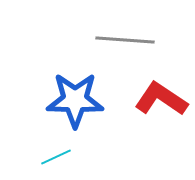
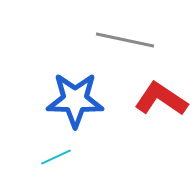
gray line: rotated 8 degrees clockwise
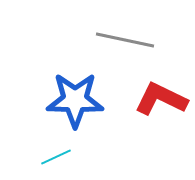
red L-shape: rotated 8 degrees counterclockwise
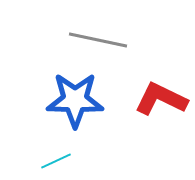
gray line: moved 27 px left
cyan line: moved 4 px down
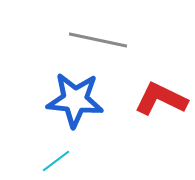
blue star: rotated 4 degrees clockwise
cyan line: rotated 12 degrees counterclockwise
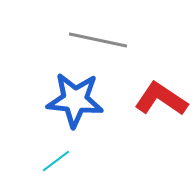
red L-shape: rotated 8 degrees clockwise
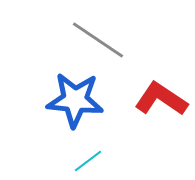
gray line: rotated 22 degrees clockwise
cyan line: moved 32 px right
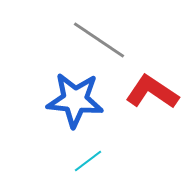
gray line: moved 1 px right
red L-shape: moved 9 px left, 7 px up
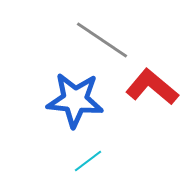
gray line: moved 3 px right
red L-shape: moved 5 px up; rotated 6 degrees clockwise
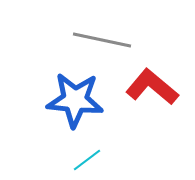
gray line: rotated 22 degrees counterclockwise
cyan line: moved 1 px left, 1 px up
